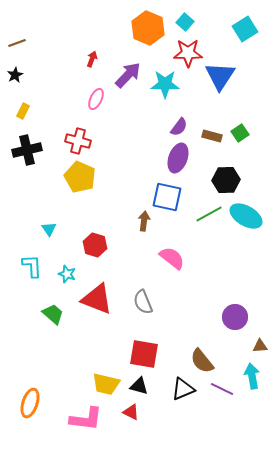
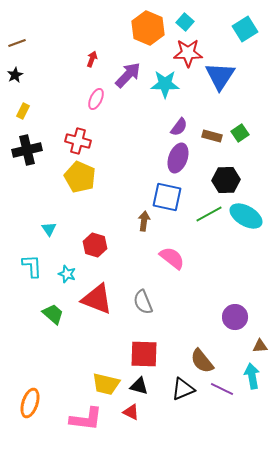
red square at (144, 354): rotated 8 degrees counterclockwise
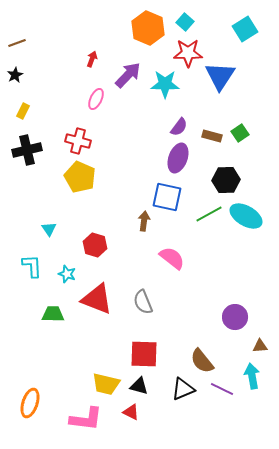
green trapezoid at (53, 314): rotated 40 degrees counterclockwise
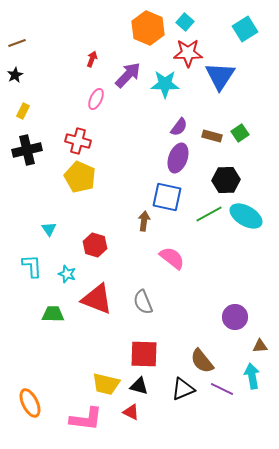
orange ellipse at (30, 403): rotated 44 degrees counterclockwise
